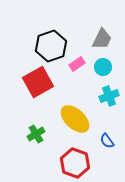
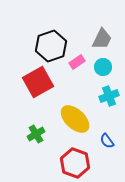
pink rectangle: moved 2 px up
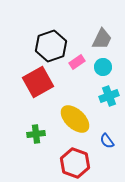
green cross: rotated 24 degrees clockwise
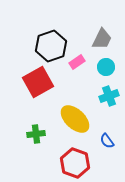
cyan circle: moved 3 px right
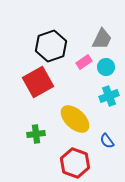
pink rectangle: moved 7 px right
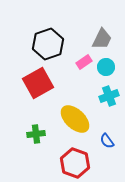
black hexagon: moved 3 px left, 2 px up
red square: moved 1 px down
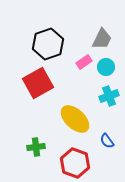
green cross: moved 13 px down
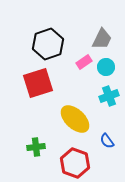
red square: rotated 12 degrees clockwise
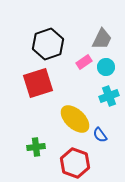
blue semicircle: moved 7 px left, 6 px up
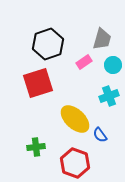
gray trapezoid: rotated 10 degrees counterclockwise
cyan circle: moved 7 px right, 2 px up
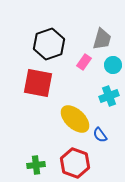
black hexagon: moved 1 px right
pink rectangle: rotated 21 degrees counterclockwise
red square: rotated 28 degrees clockwise
green cross: moved 18 px down
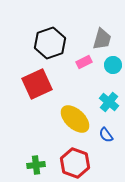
black hexagon: moved 1 px right, 1 px up
pink rectangle: rotated 28 degrees clockwise
red square: moved 1 px left, 1 px down; rotated 36 degrees counterclockwise
cyan cross: moved 6 px down; rotated 30 degrees counterclockwise
blue semicircle: moved 6 px right
